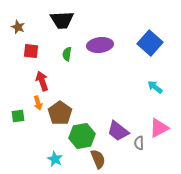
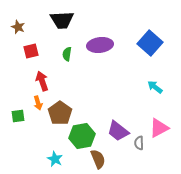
red square: rotated 21 degrees counterclockwise
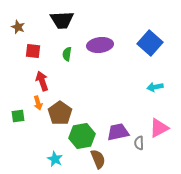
red square: moved 2 px right; rotated 21 degrees clockwise
cyan arrow: rotated 49 degrees counterclockwise
purple trapezoid: moved 1 px down; rotated 130 degrees clockwise
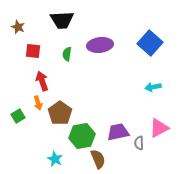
cyan arrow: moved 2 px left
green square: rotated 24 degrees counterclockwise
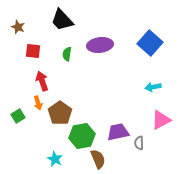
black trapezoid: rotated 50 degrees clockwise
pink triangle: moved 2 px right, 8 px up
